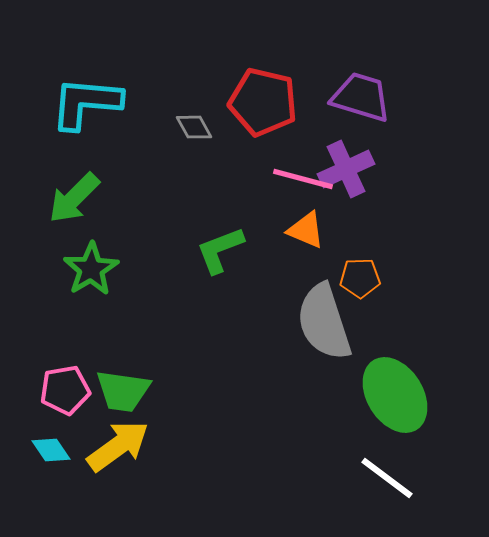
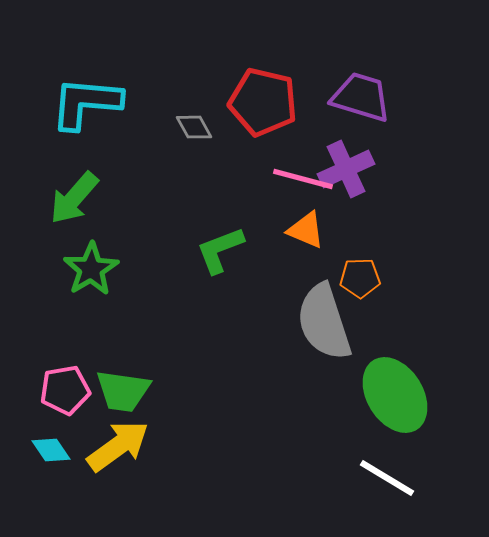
green arrow: rotated 4 degrees counterclockwise
white line: rotated 6 degrees counterclockwise
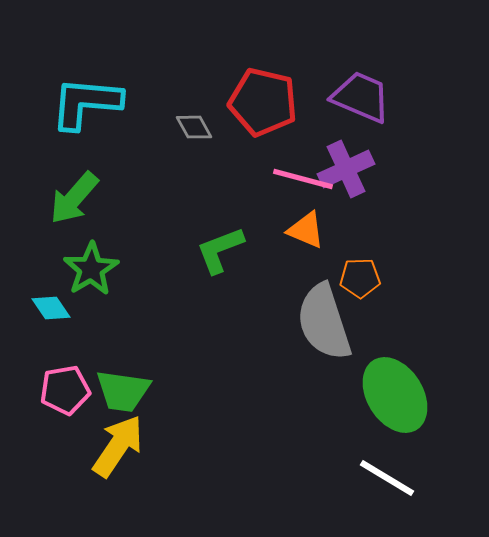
purple trapezoid: rotated 6 degrees clockwise
yellow arrow: rotated 20 degrees counterclockwise
cyan diamond: moved 142 px up
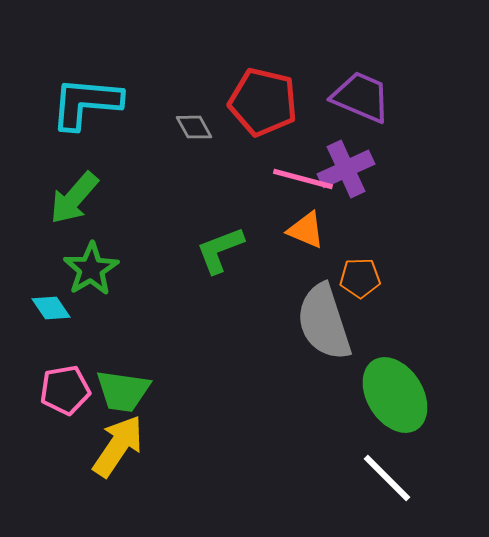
white line: rotated 14 degrees clockwise
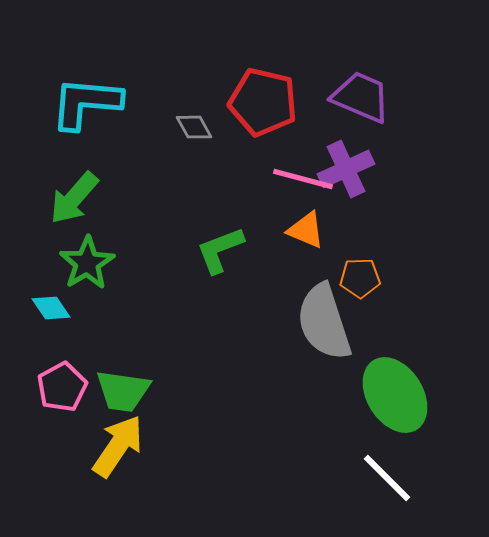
green star: moved 4 px left, 6 px up
pink pentagon: moved 3 px left, 3 px up; rotated 18 degrees counterclockwise
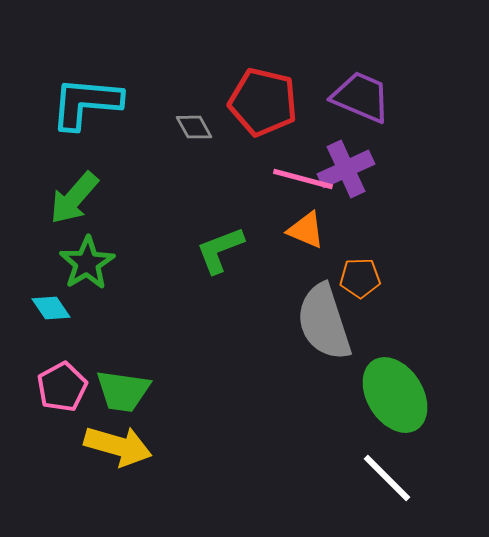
yellow arrow: rotated 72 degrees clockwise
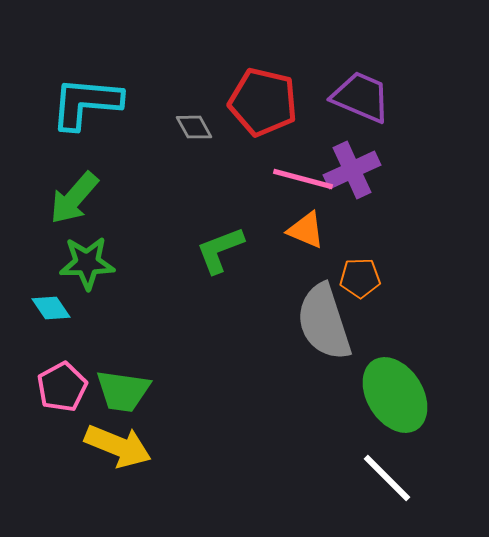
purple cross: moved 6 px right, 1 px down
green star: rotated 30 degrees clockwise
yellow arrow: rotated 6 degrees clockwise
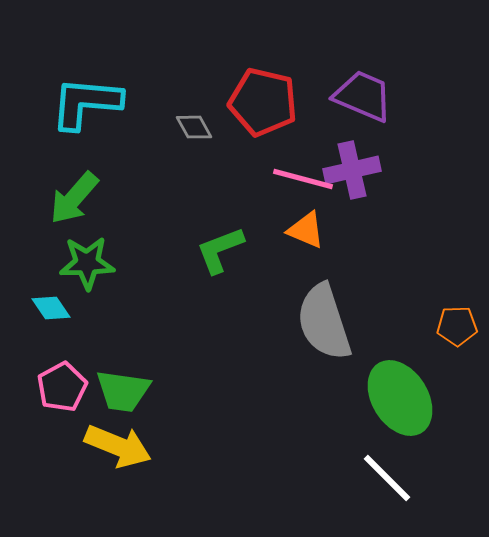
purple trapezoid: moved 2 px right, 1 px up
purple cross: rotated 12 degrees clockwise
orange pentagon: moved 97 px right, 48 px down
green ellipse: moved 5 px right, 3 px down
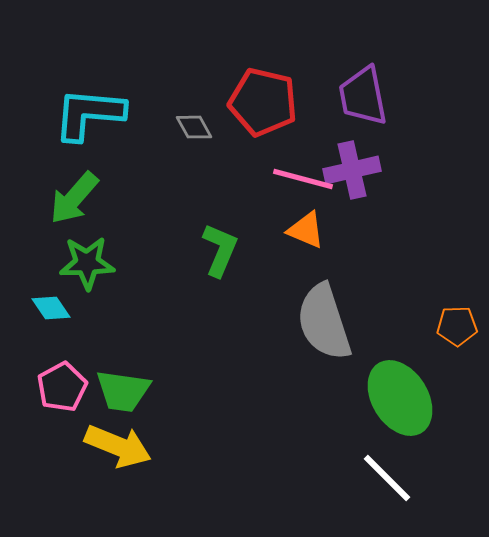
purple trapezoid: rotated 124 degrees counterclockwise
cyan L-shape: moved 3 px right, 11 px down
green L-shape: rotated 134 degrees clockwise
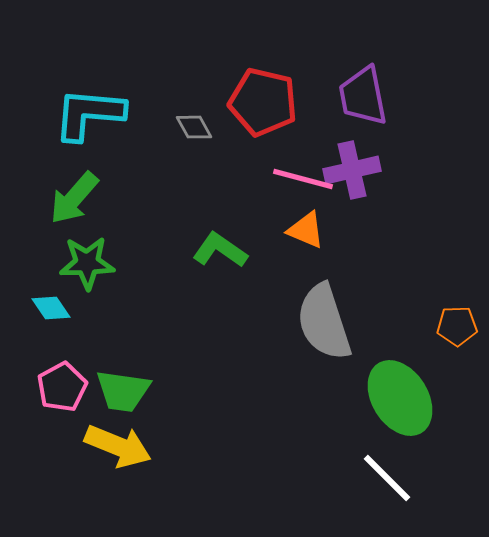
green L-shape: rotated 78 degrees counterclockwise
